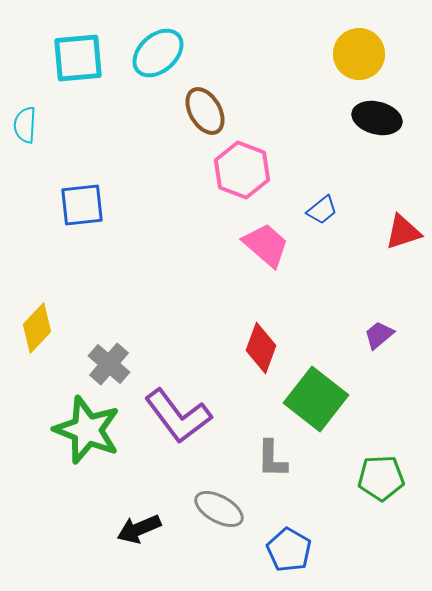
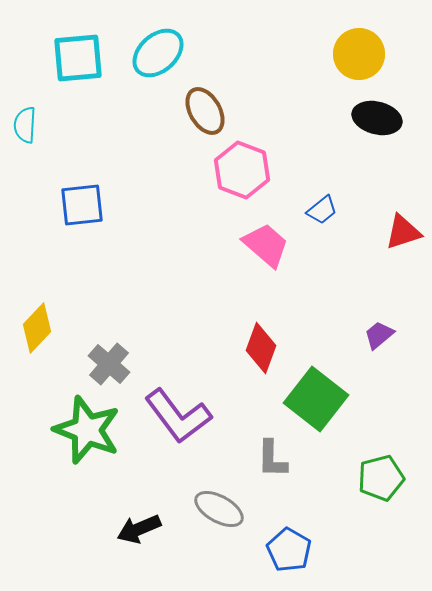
green pentagon: rotated 12 degrees counterclockwise
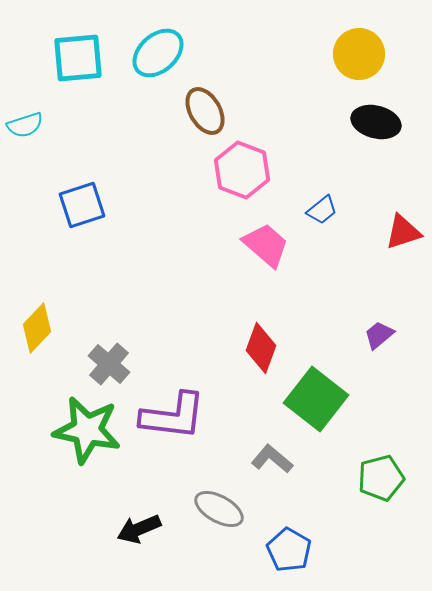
black ellipse: moved 1 px left, 4 px down
cyan semicircle: rotated 111 degrees counterclockwise
blue square: rotated 12 degrees counterclockwise
purple L-shape: moved 5 px left; rotated 46 degrees counterclockwise
green star: rotated 10 degrees counterclockwise
gray L-shape: rotated 129 degrees clockwise
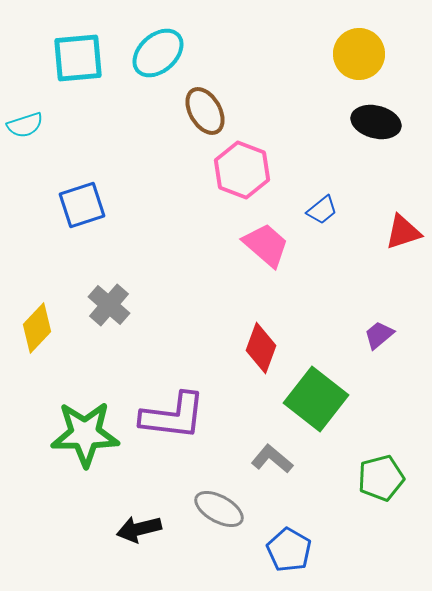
gray cross: moved 59 px up
green star: moved 2 px left, 4 px down; rotated 12 degrees counterclockwise
black arrow: rotated 9 degrees clockwise
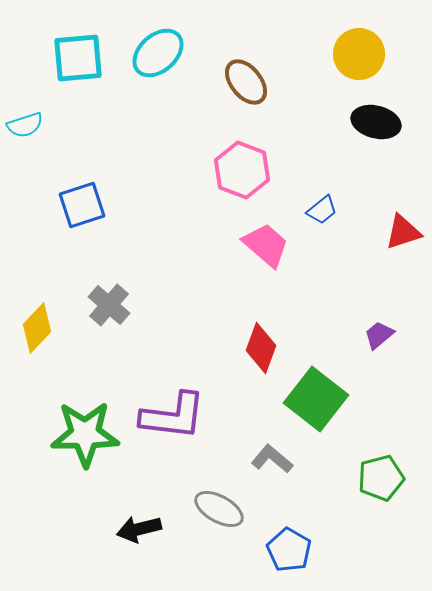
brown ellipse: moved 41 px right, 29 px up; rotated 9 degrees counterclockwise
